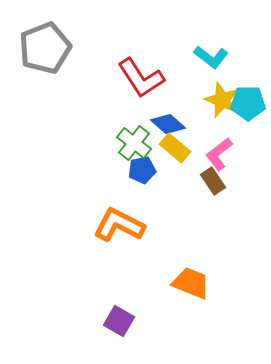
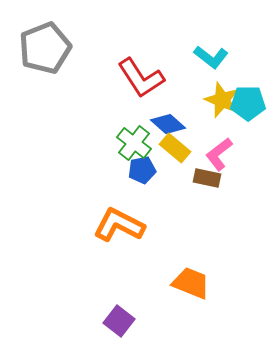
brown rectangle: moved 6 px left, 3 px up; rotated 44 degrees counterclockwise
purple square: rotated 8 degrees clockwise
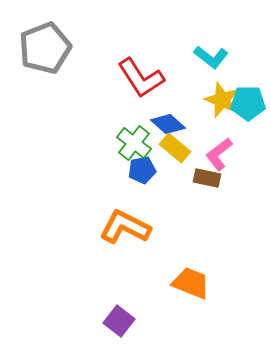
orange L-shape: moved 6 px right, 2 px down
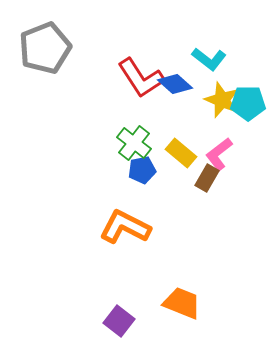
cyan L-shape: moved 2 px left, 2 px down
blue diamond: moved 7 px right, 40 px up
yellow rectangle: moved 6 px right, 5 px down
brown rectangle: rotated 72 degrees counterclockwise
orange trapezoid: moved 9 px left, 20 px down
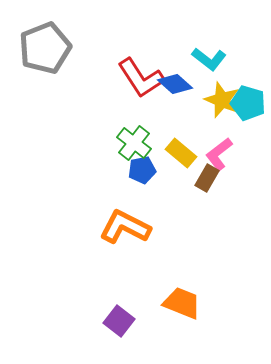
cyan pentagon: rotated 16 degrees clockwise
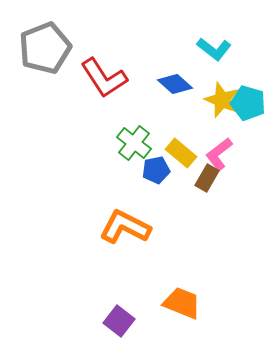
cyan L-shape: moved 5 px right, 10 px up
red L-shape: moved 37 px left
blue pentagon: moved 14 px right
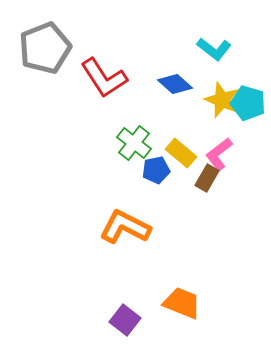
purple square: moved 6 px right, 1 px up
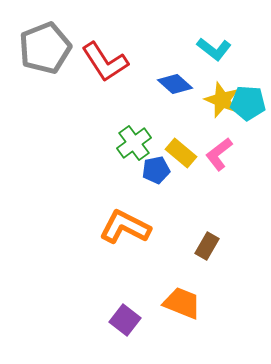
red L-shape: moved 1 px right, 16 px up
cyan pentagon: rotated 12 degrees counterclockwise
green cross: rotated 16 degrees clockwise
brown rectangle: moved 68 px down
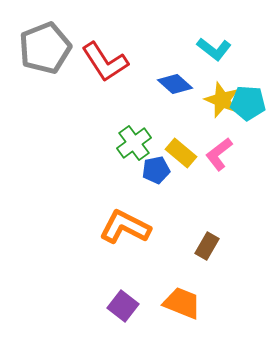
purple square: moved 2 px left, 14 px up
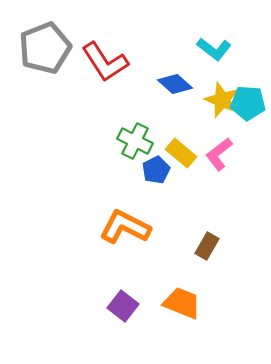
green cross: moved 1 px right, 2 px up; rotated 28 degrees counterclockwise
blue pentagon: rotated 16 degrees counterclockwise
